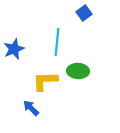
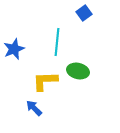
green ellipse: rotated 10 degrees clockwise
blue arrow: moved 3 px right
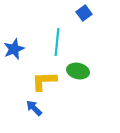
yellow L-shape: moved 1 px left
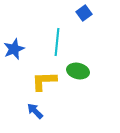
blue arrow: moved 1 px right, 3 px down
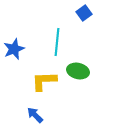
blue arrow: moved 4 px down
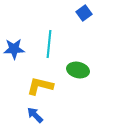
cyan line: moved 8 px left, 2 px down
blue star: rotated 20 degrees clockwise
green ellipse: moved 1 px up
yellow L-shape: moved 4 px left, 5 px down; rotated 16 degrees clockwise
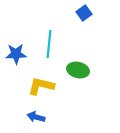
blue star: moved 2 px right, 5 px down
yellow L-shape: moved 1 px right
blue arrow: moved 1 px right, 2 px down; rotated 30 degrees counterclockwise
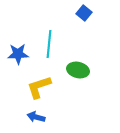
blue square: rotated 14 degrees counterclockwise
blue star: moved 2 px right
yellow L-shape: moved 2 px left, 1 px down; rotated 32 degrees counterclockwise
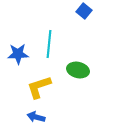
blue square: moved 2 px up
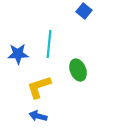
green ellipse: rotated 55 degrees clockwise
blue arrow: moved 2 px right, 1 px up
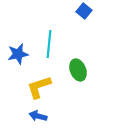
blue star: rotated 10 degrees counterclockwise
